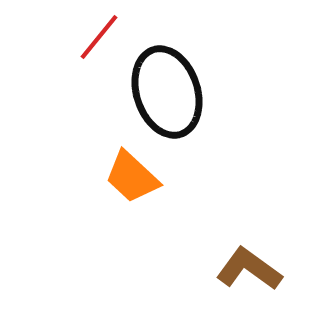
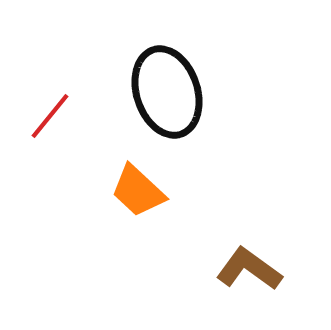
red line: moved 49 px left, 79 px down
orange trapezoid: moved 6 px right, 14 px down
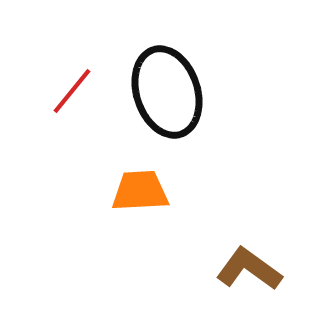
red line: moved 22 px right, 25 px up
orange trapezoid: moved 2 px right; rotated 134 degrees clockwise
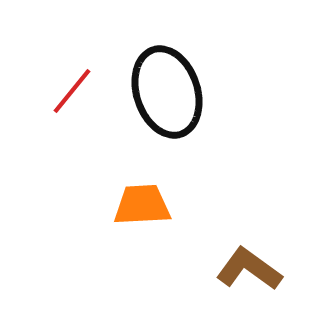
orange trapezoid: moved 2 px right, 14 px down
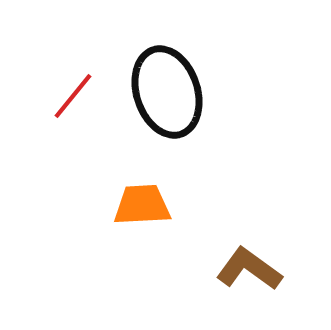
red line: moved 1 px right, 5 px down
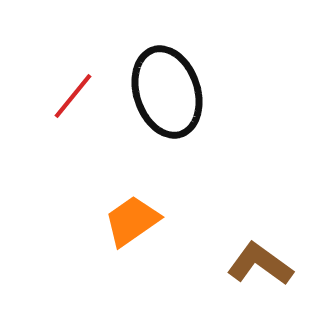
orange trapezoid: moved 10 px left, 16 px down; rotated 32 degrees counterclockwise
brown L-shape: moved 11 px right, 5 px up
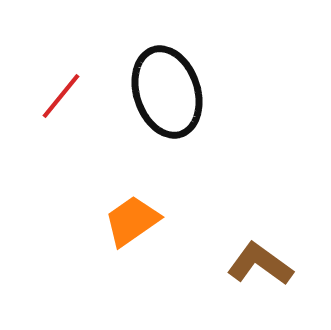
red line: moved 12 px left
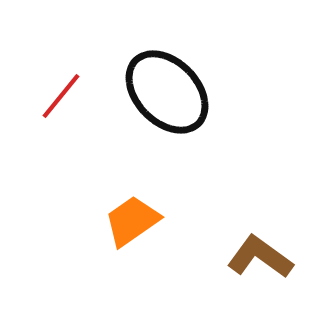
black ellipse: rotated 26 degrees counterclockwise
brown L-shape: moved 7 px up
